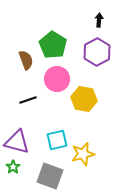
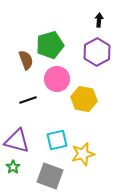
green pentagon: moved 3 px left; rotated 24 degrees clockwise
purple triangle: moved 1 px up
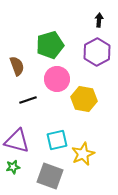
brown semicircle: moved 9 px left, 6 px down
yellow star: rotated 10 degrees counterclockwise
green star: rotated 24 degrees clockwise
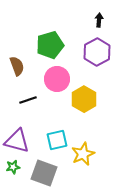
yellow hexagon: rotated 20 degrees clockwise
gray square: moved 6 px left, 3 px up
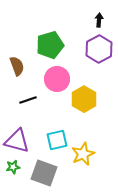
purple hexagon: moved 2 px right, 3 px up
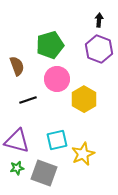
purple hexagon: rotated 12 degrees counterclockwise
green star: moved 4 px right, 1 px down
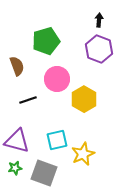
green pentagon: moved 4 px left, 4 px up
green star: moved 2 px left
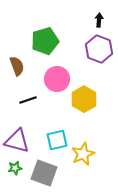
green pentagon: moved 1 px left
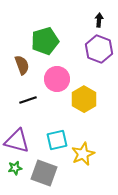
brown semicircle: moved 5 px right, 1 px up
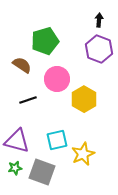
brown semicircle: rotated 36 degrees counterclockwise
gray square: moved 2 px left, 1 px up
